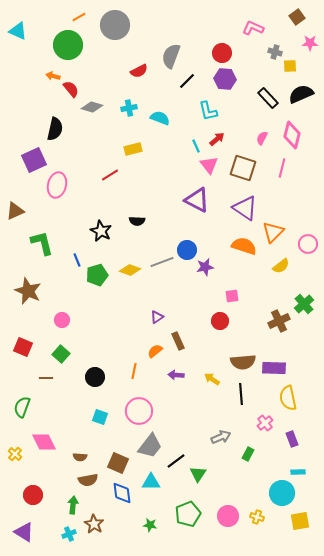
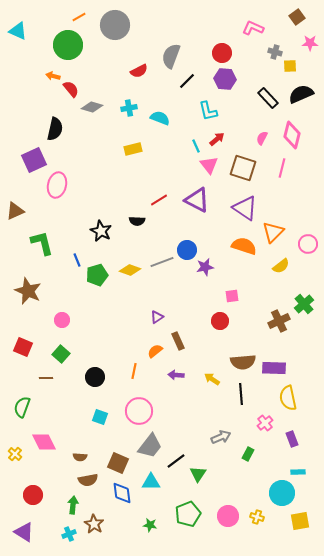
red line at (110, 175): moved 49 px right, 25 px down
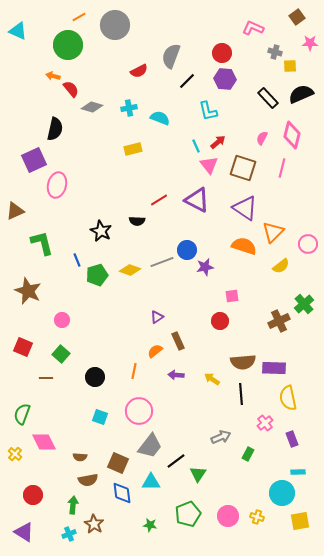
red arrow at (217, 139): moved 1 px right, 3 px down
green semicircle at (22, 407): moved 7 px down
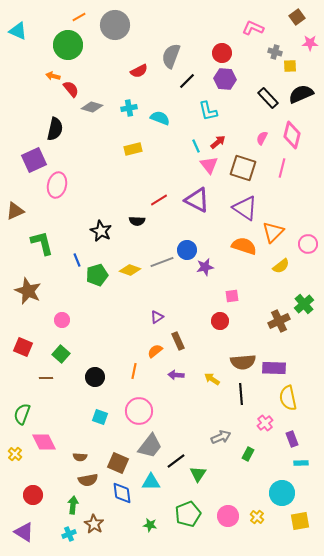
cyan rectangle at (298, 472): moved 3 px right, 9 px up
yellow cross at (257, 517): rotated 24 degrees clockwise
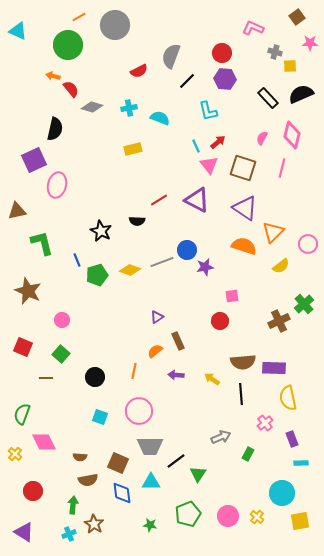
brown triangle at (15, 211): moved 2 px right; rotated 12 degrees clockwise
gray trapezoid at (150, 446): rotated 52 degrees clockwise
red circle at (33, 495): moved 4 px up
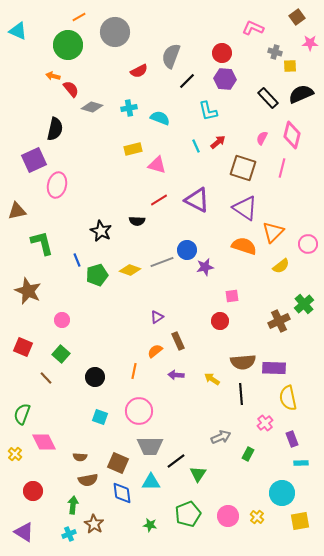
gray circle at (115, 25): moved 7 px down
pink triangle at (209, 165): moved 52 px left; rotated 36 degrees counterclockwise
brown line at (46, 378): rotated 48 degrees clockwise
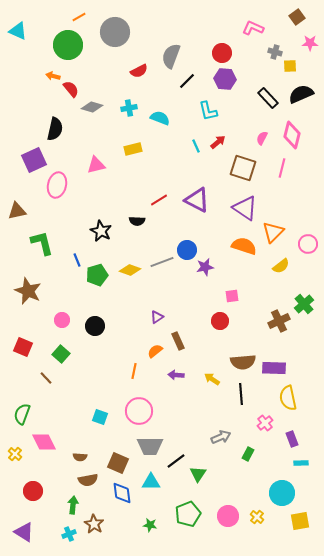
pink triangle at (157, 165): moved 61 px left; rotated 30 degrees counterclockwise
black circle at (95, 377): moved 51 px up
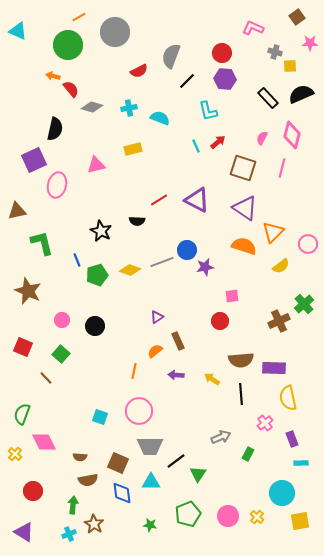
brown semicircle at (243, 362): moved 2 px left, 2 px up
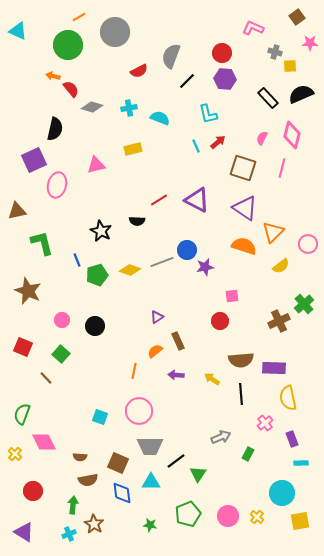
cyan L-shape at (208, 111): moved 3 px down
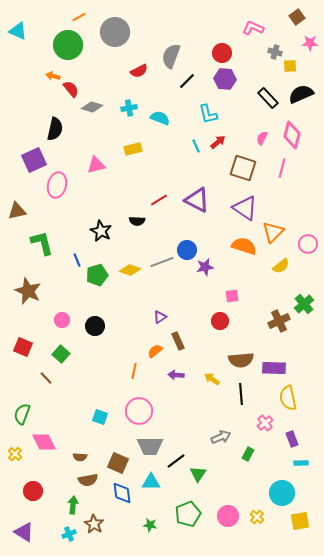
purple triangle at (157, 317): moved 3 px right
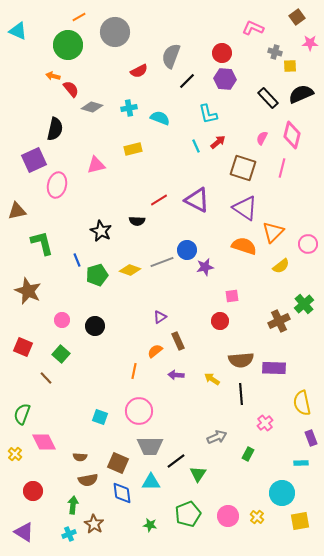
yellow semicircle at (288, 398): moved 14 px right, 5 px down
gray arrow at (221, 437): moved 4 px left
purple rectangle at (292, 439): moved 19 px right, 1 px up
